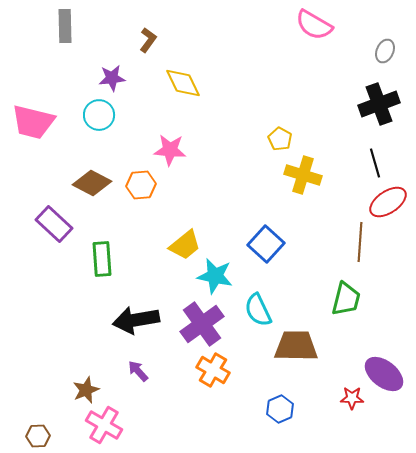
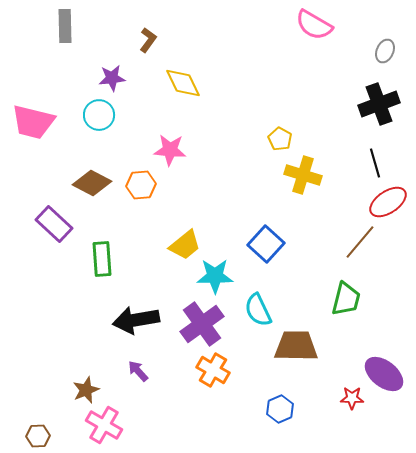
brown line: rotated 36 degrees clockwise
cyan star: rotated 12 degrees counterclockwise
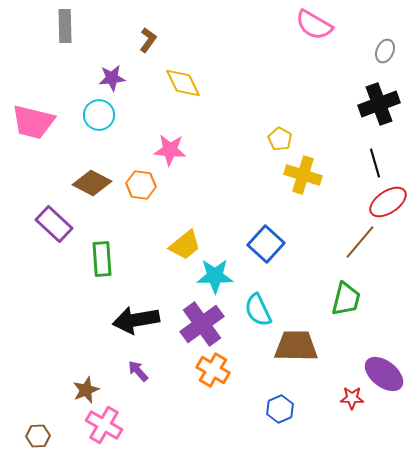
orange hexagon: rotated 12 degrees clockwise
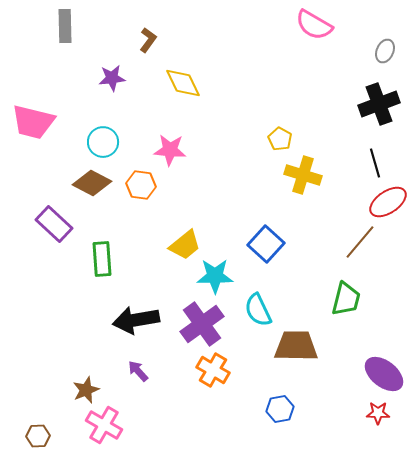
cyan circle: moved 4 px right, 27 px down
red star: moved 26 px right, 15 px down
blue hexagon: rotated 12 degrees clockwise
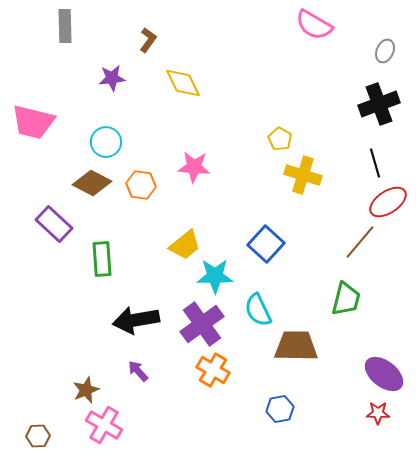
cyan circle: moved 3 px right
pink star: moved 24 px right, 17 px down
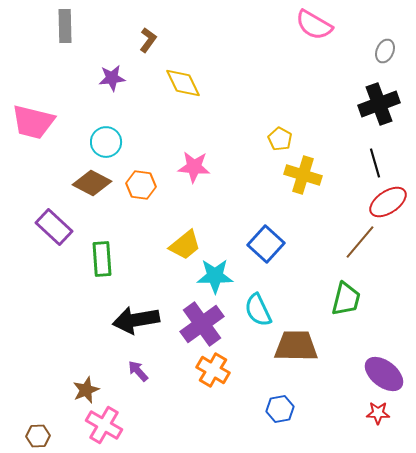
purple rectangle: moved 3 px down
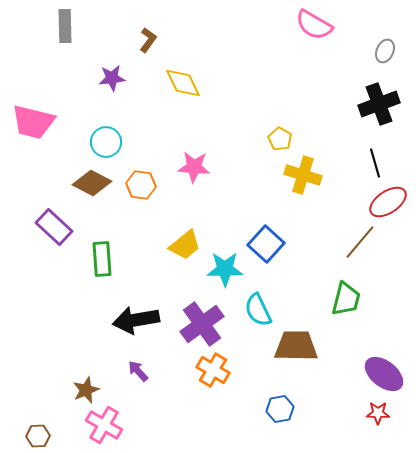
cyan star: moved 10 px right, 7 px up
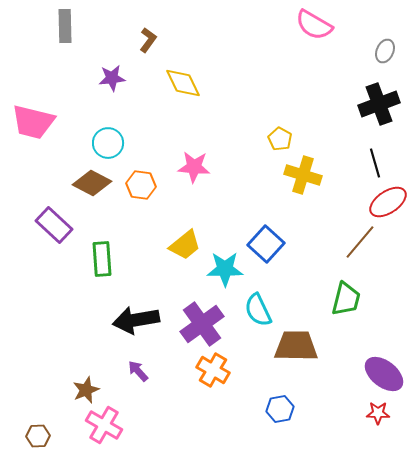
cyan circle: moved 2 px right, 1 px down
purple rectangle: moved 2 px up
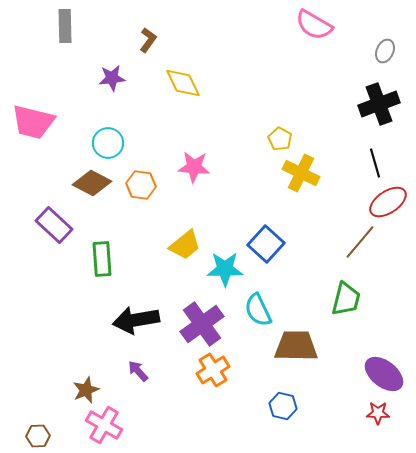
yellow cross: moved 2 px left, 2 px up; rotated 9 degrees clockwise
orange cross: rotated 28 degrees clockwise
blue hexagon: moved 3 px right, 3 px up; rotated 24 degrees clockwise
